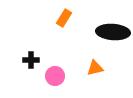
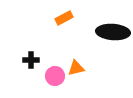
orange rectangle: rotated 30 degrees clockwise
orange triangle: moved 19 px left
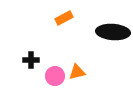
orange triangle: moved 1 px right, 4 px down
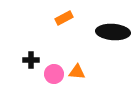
orange triangle: rotated 18 degrees clockwise
pink circle: moved 1 px left, 2 px up
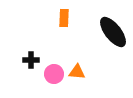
orange rectangle: rotated 60 degrees counterclockwise
black ellipse: rotated 48 degrees clockwise
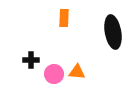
black ellipse: rotated 28 degrees clockwise
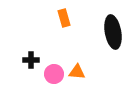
orange rectangle: rotated 18 degrees counterclockwise
